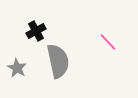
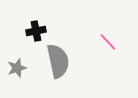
black cross: rotated 18 degrees clockwise
gray star: rotated 24 degrees clockwise
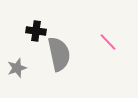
black cross: rotated 18 degrees clockwise
gray semicircle: moved 1 px right, 7 px up
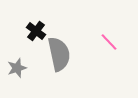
black cross: rotated 30 degrees clockwise
pink line: moved 1 px right
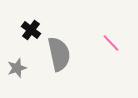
black cross: moved 5 px left, 1 px up
pink line: moved 2 px right, 1 px down
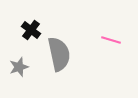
pink line: moved 3 px up; rotated 30 degrees counterclockwise
gray star: moved 2 px right, 1 px up
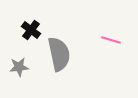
gray star: rotated 12 degrees clockwise
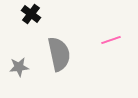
black cross: moved 16 px up
pink line: rotated 36 degrees counterclockwise
